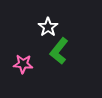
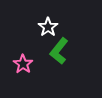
pink star: rotated 30 degrees clockwise
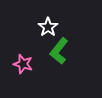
pink star: rotated 18 degrees counterclockwise
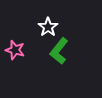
pink star: moved 8 px left, 14 px up
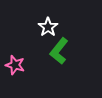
pink star: moved 15 px down
